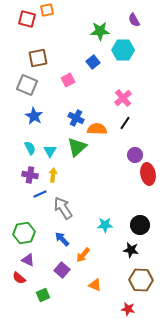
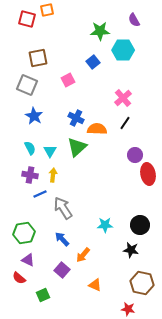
brown hexagon: moved 1 px right, 3 px down; rotated 10 degrees clockwise
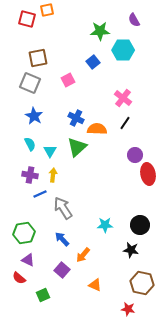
gray square: moved 3 px right, 2 px up
pink cross: rotated 12 degrees counterclockwise
cyan semicircle: moved 4 px up
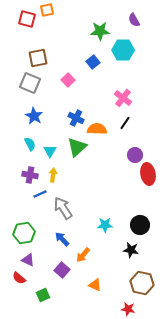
pink square: rotated 16 degrees counterclockwise
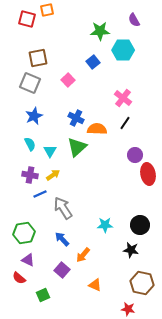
blue star: rotated 18 degrees clockwise
yellow arrow: rotated 48 degrees clockwise
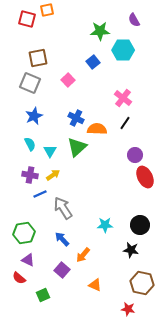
red ellipse: moved 3 px left, 3 px down; rotated 15 degrees counterclockwise
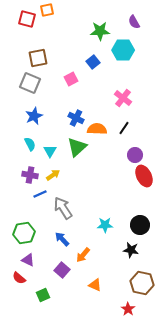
purple semicircle: moved 2 px down
pink square: moved 3 px right, 1 px up; rotated 16 degrees clockwise
black line: moved 1 px left, 5 px down
red ellipse: moved 1 px left, 1 px up
red star: rotated 24 degrees clockwise
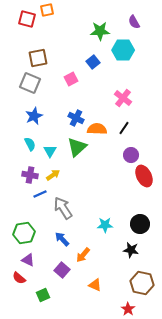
purple circle: moved 4 px left
black circle: moved 1 px up
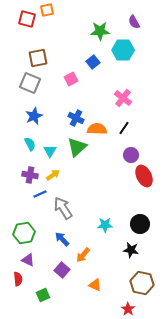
red semicircle: moved 1 px left, 1 px down; rotated 136 degrees counterclockwise
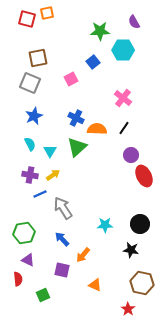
orange square: moved 3 px down
purple square: rotated 28 degrees counterclockwise
